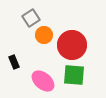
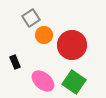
black rectangle: moved 1 px right
green square: moved 7 px down; rotated 30 degrees clockwise
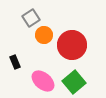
green square: rotated 15 degrees clockwise
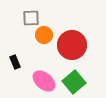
gray square: rotated 30 degrees clockwise
pink ellipse: moved 1 px right
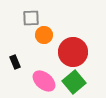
red circle: moved 1 px right, 7 px down
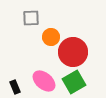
orange circle: moved 7 px right, 2 px down
black rectangle: moved 25 px down
green square: rotated 10 degrees clockwise
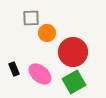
orange circle: moved 4 px left, 4 px up
pink ellipse: moved 4 px left, 7 px up
black rectangle: moved 1 px left, 18 px up
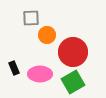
orange circle: moved 2 px down
black rectangle: moved 1 px up
pink ellipse: rotated 40 degrees counterclockwise
green square: moved 1 px left
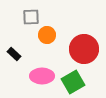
gray square: moved 1 px up
red circle: moved 11 px right, 3 px up
black rectangle: moved 14 px up; rotated 24 degrees counterclockwise
pink ellipse: moved 2 px right, 2 px down
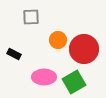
orange circle: moved 11 px right, 5 px down
black rectangle: rotated 16 degrees counterclockwise
pink ellipse: moved 2 px right, 1 px down
green square: moved 1 px right
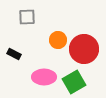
gray square: moved 4 px left
